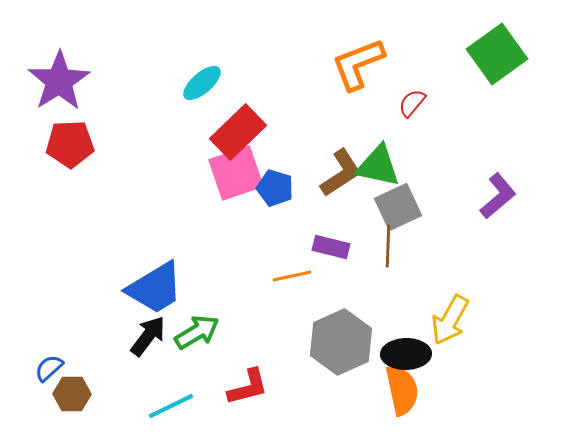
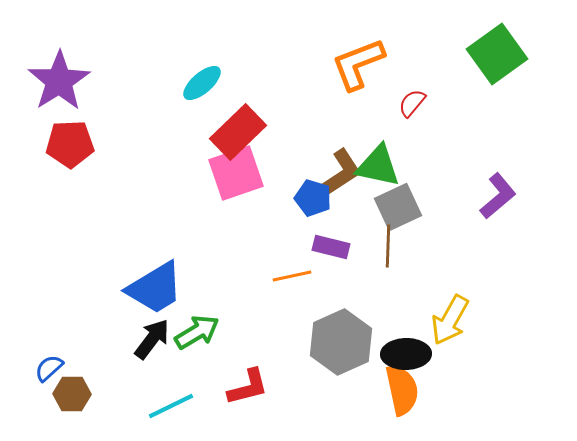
blue pentagon: moved 38 px right, 10 px down
black arrow: moved 4 px right, 3 px down
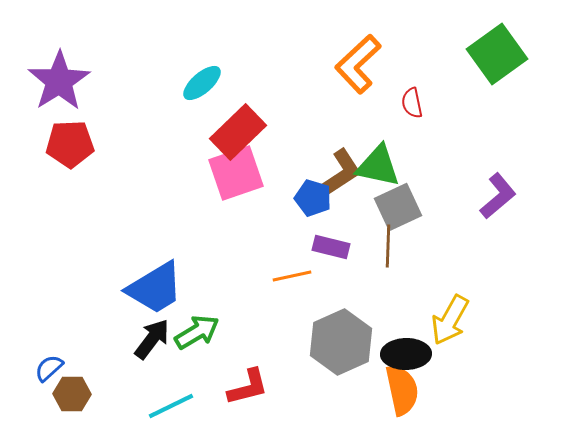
orange L-shape: rotated 22 degrees counterclockwise
red semicircle: rotated 52 degrees counterclockwise
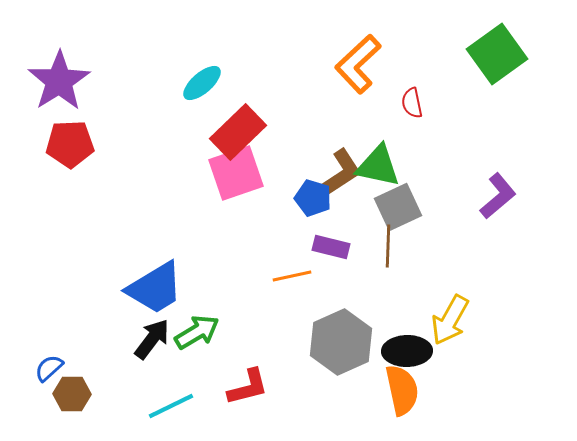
black ellipse: moved 1 px right, 3 px up
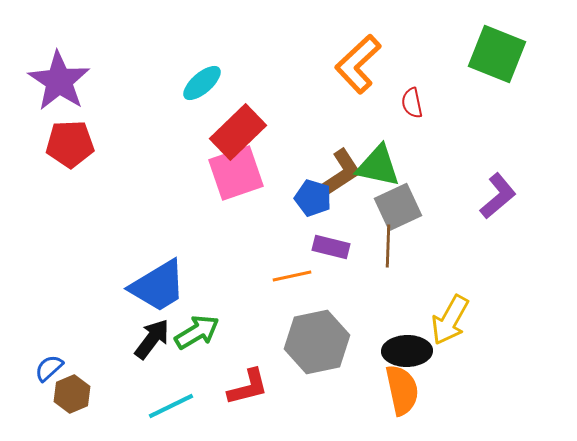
green square: rotated 32 degrees counterclockwise
purple star: rotated 6 degrees counterclockwise
blue trapezoid: moved 3 px right, 2 px up
gray hexagon: moved 24 px left; rotated 12 degrees clockwise
brown hexagon: rotated 24 degrees counterclockwise
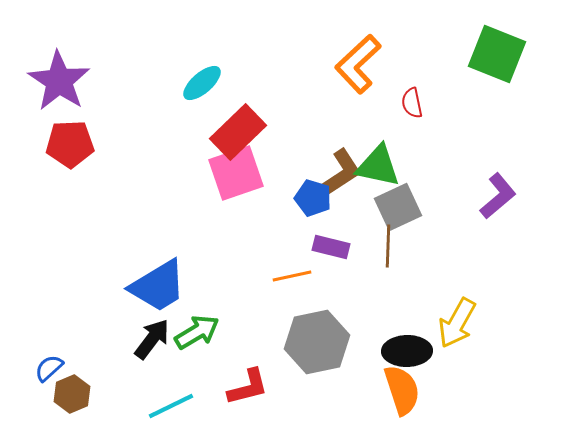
yellow arrow: moved 7 px right, 3 px down
orange semicircle: rotated 6 degrees counterclockwise
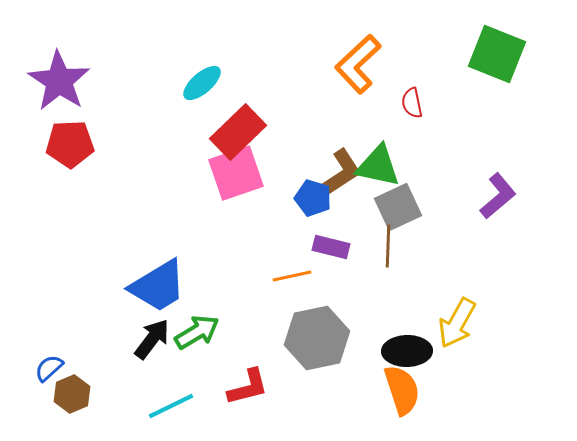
gray hexagon: moved 4 px up
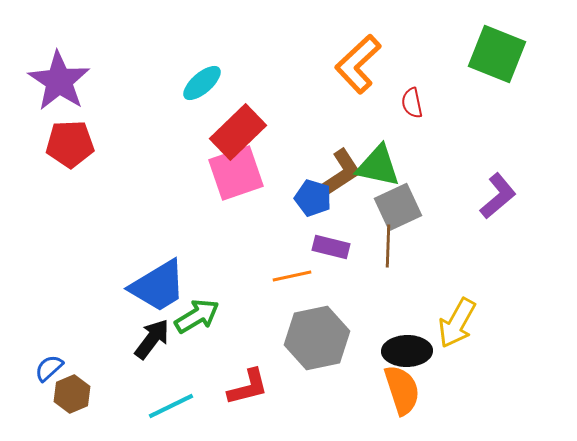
green arrow: moved 16 px up
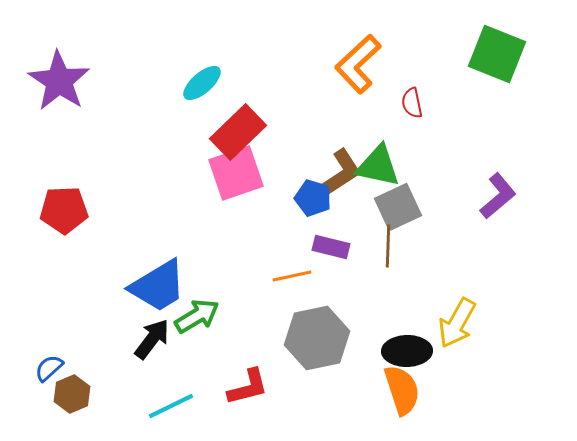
red pentagon: moved 6 px left, 66 px down
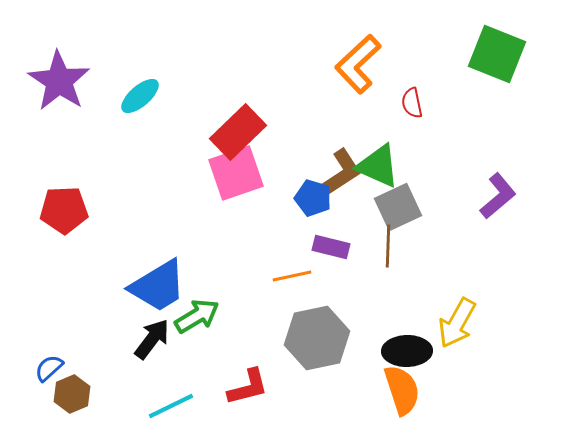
cyan ellipse: moved 62 px left, 13 px down
green triangle: rotated 12 degrees clockwise
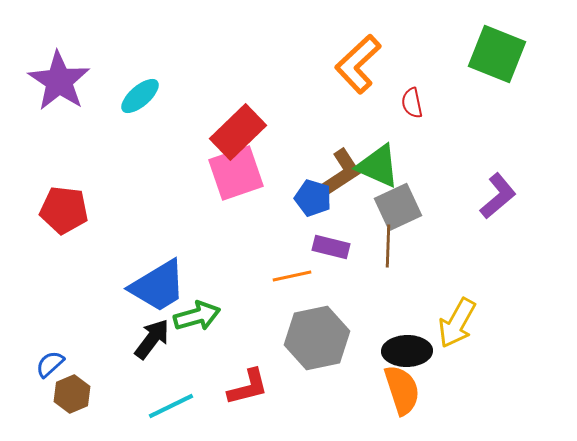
red pentagon: rotated 9 degrees clockwise
green arrow: rotated 15 degrees clockwise
blue semicircle: moved 1 px right, 4 px up
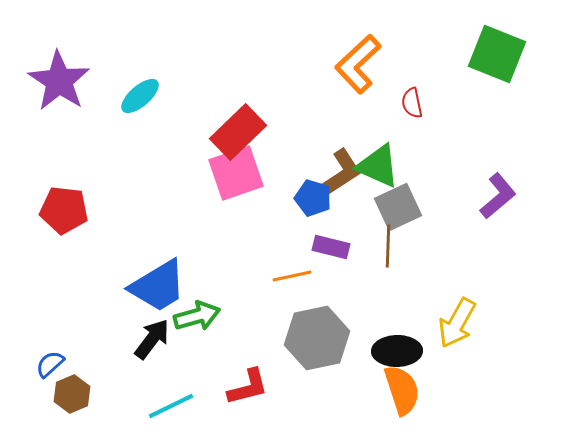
black ellipse: moved 10 px left
